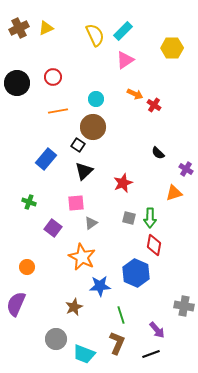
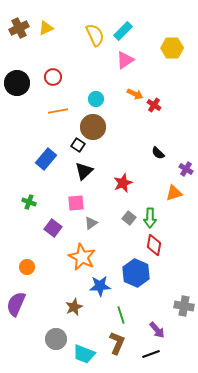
gray square: rotated 24 degrees clockwise
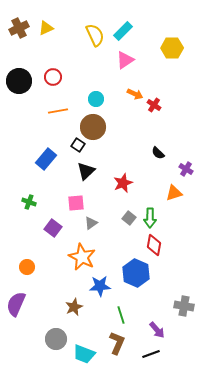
black circle: moved 2 px right, 2 px up
black triangle: moved 2 px right
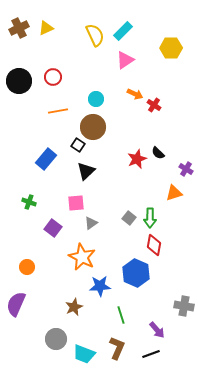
yellow hexagon: moved 1 px left
red star: moved 14 px right, 24 px up
brown L-shape: moved 5 px down
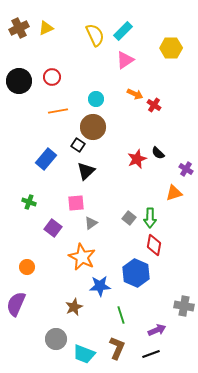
red circle: moved 1 px left
purple arrow: rotated 72 degrees counterclockwise
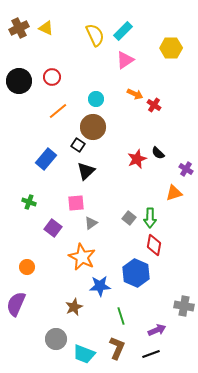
yellow triangle: rotated 49 degrees clockwise
orange line: rotated 30 degrees counterclockwise
green line: moved 1 px down
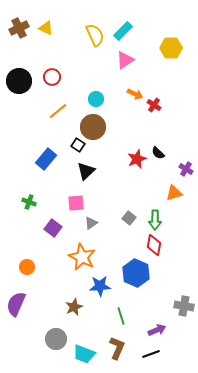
green arrow: moved 5 px right, 2 px down
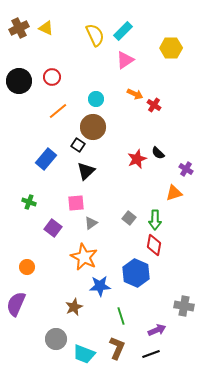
orange star: moved 2 px right
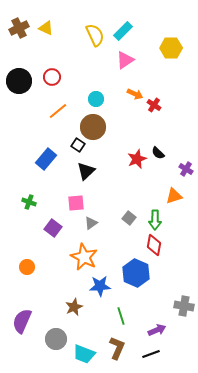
orange triangle: moved 3 px down
purple semicircle: moved 6 px right, 17 px down
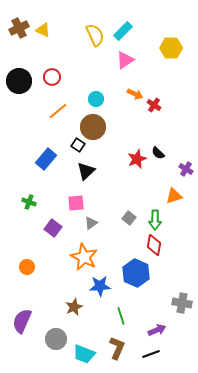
yellow triangle: moved 3 px left, 2 px down
gray cross: moved 2 px left, 3 px up
